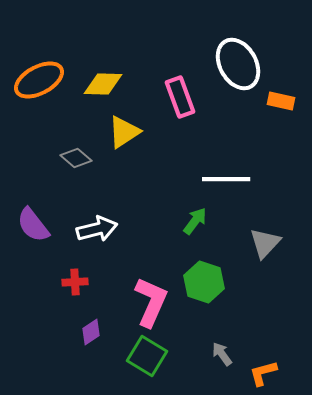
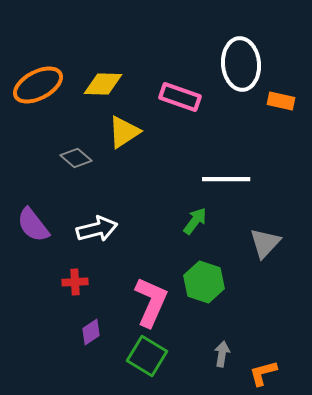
white ellipse: moved 3 px right; rotated 24 degrees clockwise
orange ellipse: moved 1 px left, 5 px down
pink rectangle: rotated 51 degrees counterclockwise
gray arrow: rotated 45 degrees clockwise
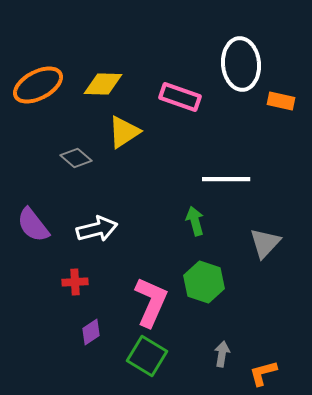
green arrow: rotated 52 degrees counterclockwise
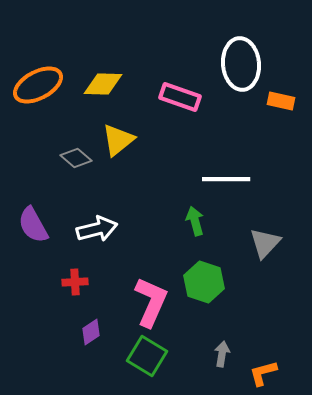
yellow triangle: moved 6 px left, 8 px down; rotated 6 degrees counterclockwise
purple semicircle: rotated 9 degrees clockwise
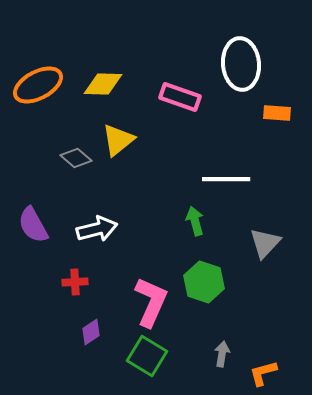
orange rectangle: moved 4 px left, 12 px down; rotated 8 degrees counterclockwise
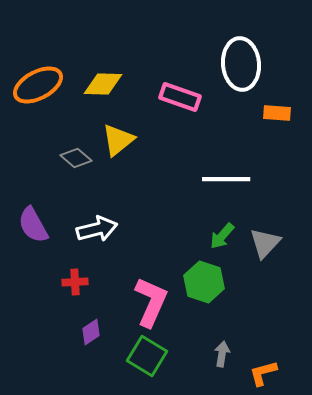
green arrow: moved 27 px right, 15 px down; rotated 124 degrees counterclockwise
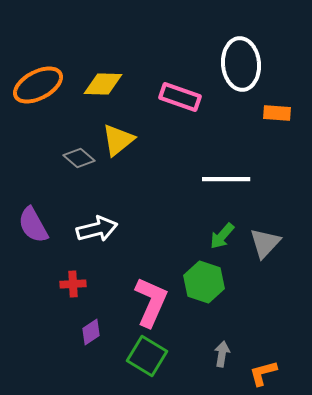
gray diamond: moved 3 px right
red cross: moved 2 px left, 2 px down
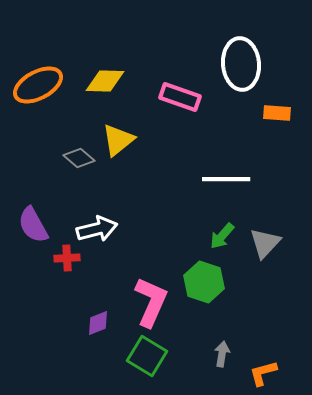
yellow diamond: moved 2 px right, 3 px up
red cross: moved 6 px left, 26 px up
purple diamond: moved 7 px right, 9 px up; rotated 12 degrees clockwise
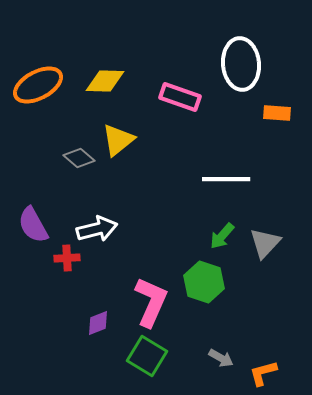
gray arrow: moved 1 px left, 4 px down; rotated 110 degrees clockwise
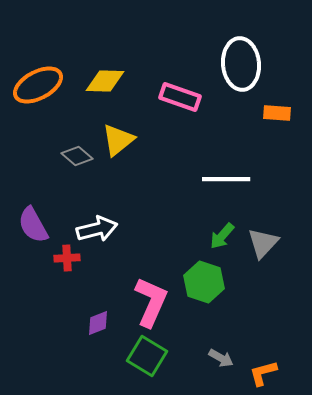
gray diamond: moved 2 px left, 2 px up
gray triangle: moved 2 px left
